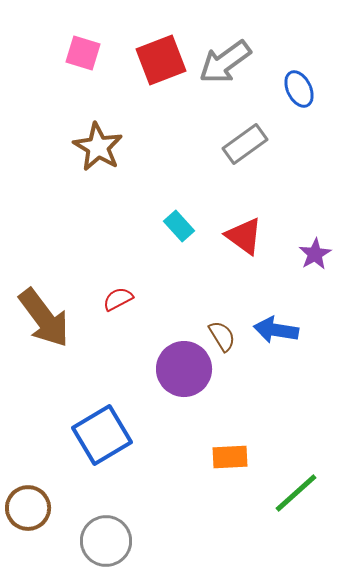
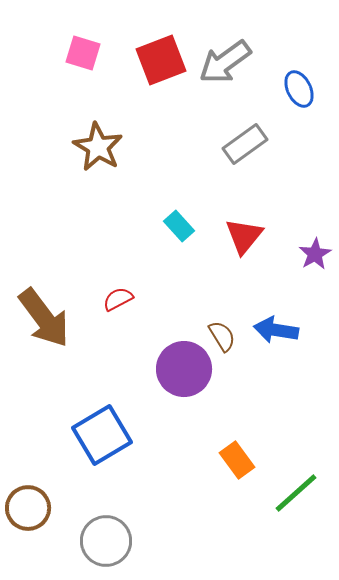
red triangle: rotated 33 degrees clockwise
orange rectangle: moved 7 px right, 3 px down; rotated 57 degrees clockwise
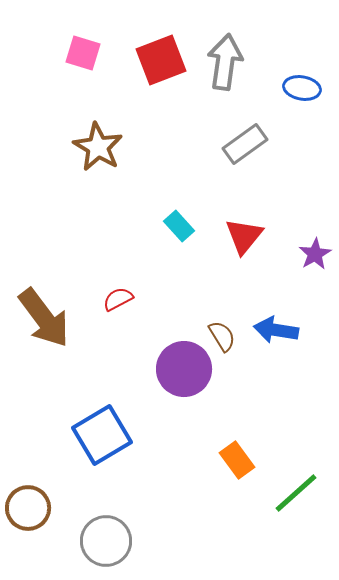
gray arrow: rotated 134 degrees clockwise
blue ellipse: moved 3 px right, 1 px up; rotated 54 degrees counterclockwise
